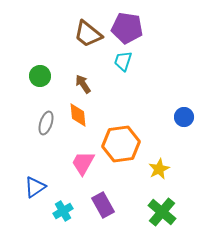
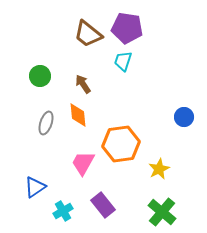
purple rectangle: rotated 10 degrees counterclockwise
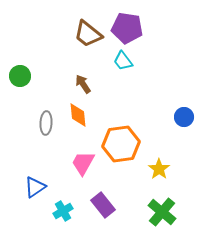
cyan trapezoid: rotated 55 degrees counterclockwise
green circle: moved 20 px left
gray ellipse: rotated 15 degrees counterclockwise
yellow star: rotated 10 degrees counterclockwise
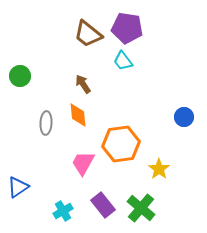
blue triangle: moved 17 px left
green cross: moved 21 px left, 4 px up
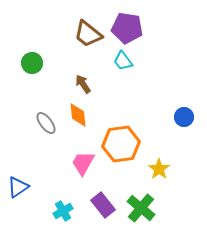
green circle: moved 12 px right, 13 px up
gray ellipse: rotated 40 degrees counterclockwise
